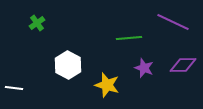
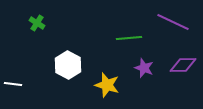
green cross: rotated 21 degrees counterclockwise
white line: moved 1 px left, 4 px up
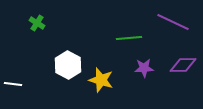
purple star: rotated 24 degrees counterclockwise
yellow star: moved 6 px left, 5 px up
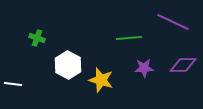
green cross: moved 15 px down; rotated 14 degrees counterclockwise
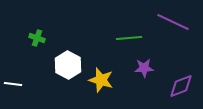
purple diamond: moved 2 px left, 21 px down; rotated 20 degrees counterclockwise
